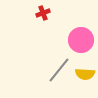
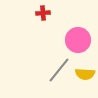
red cross: rotated 16 degrees clockwise
pink circle: moved 3 px left
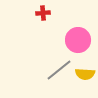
gray line: rotated 12 degrees clockwise
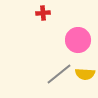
gray line: moved 4 px down
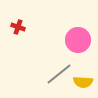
red cross: moved 25 px left, 14 px down; rotated 24 degrees clockwise
yellow semicircle: moved 2 px left, 8 px down
